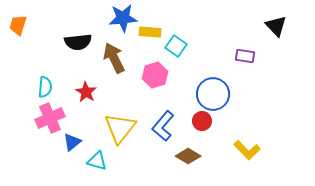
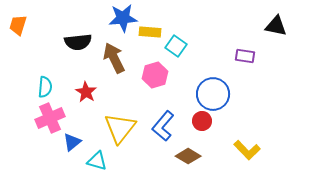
black triangle: rotated 35 degrees counterclockwise
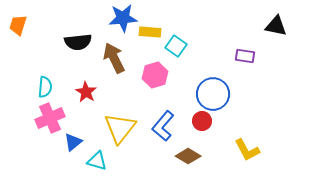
blue triangle: moved 1 px right
yellow L-shape: rotated 16 degrees clockwise
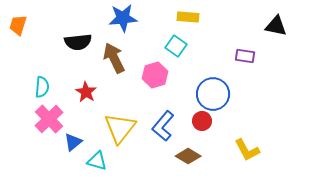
yellow rectangle: moved 38 px right, 15 px up
cyan semicircle: moved 3 px left
pink cross: moved 1 px left, 1 px down; rotated 20 degrees counterclockwise
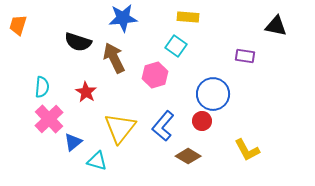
black semicircle: rotated 24 degrees clockwise
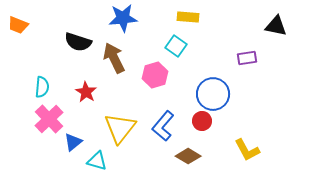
orange trapezoid: rotated 85 degrees counterclockwise
purple rectangle: moved 2 px right, 2 px down; rotated 18 degrees counterclockwise
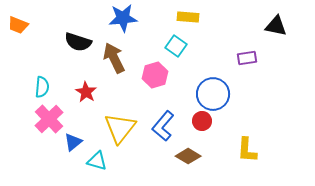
yellow L-shape: rotated 32 degrees clockwise
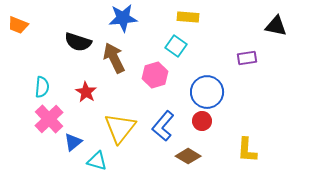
blue circle: moved 6 px left, 2 px up
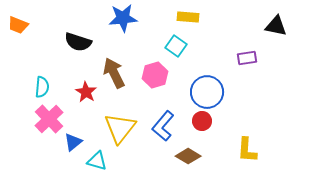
brown arrow: moved 15 px down
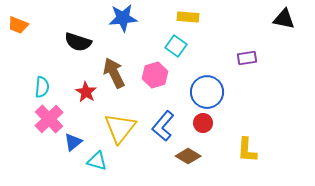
black triangle: moved 8 px right, 7 px up
red circle: moved 1 px right, 2 px down
